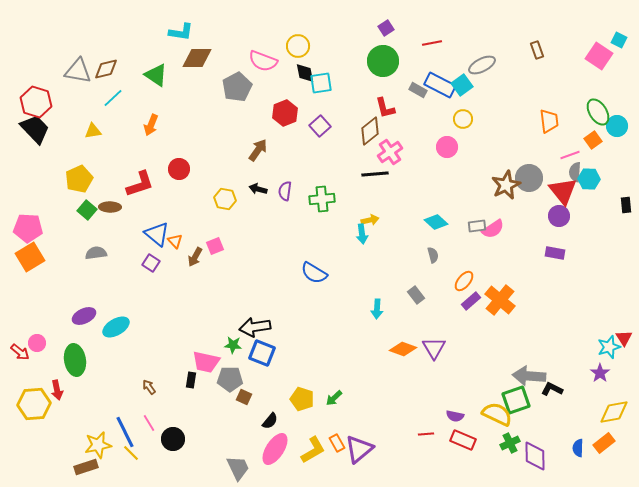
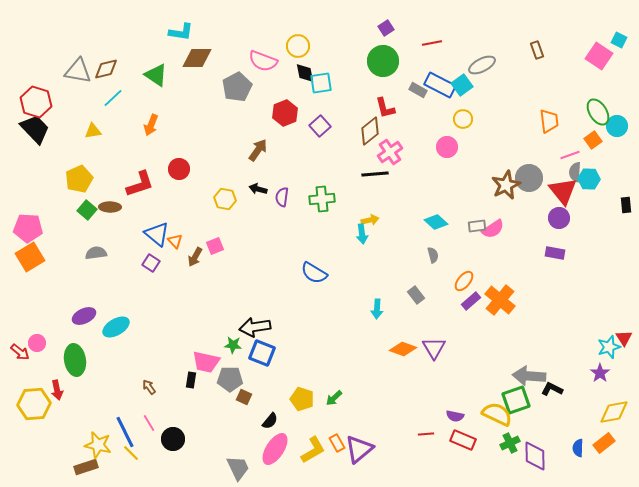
purple semicircle at (285, 191): moved 3 px left, 6 px down
purple circle at (559, 216): moved 2 px down
yellow star at (98, 445): rotated 24 degrees clockwise
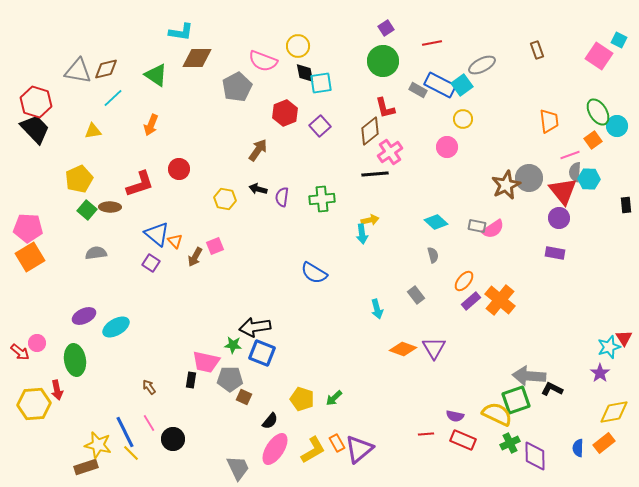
gray rectangle at (477, 226): rotated 18 degrees clockwise
cyan arrow at (377, 309): rotated 18 degrees counterclockwise
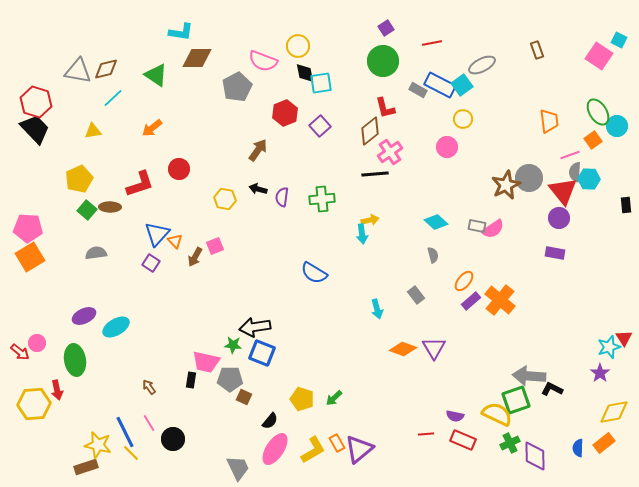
orange arrow at (151, 125): moved 1 px right, 3 px down; rotated 30 degrees clockwise
blue triangle at (157, 234): rotated 32 degrees clockwise
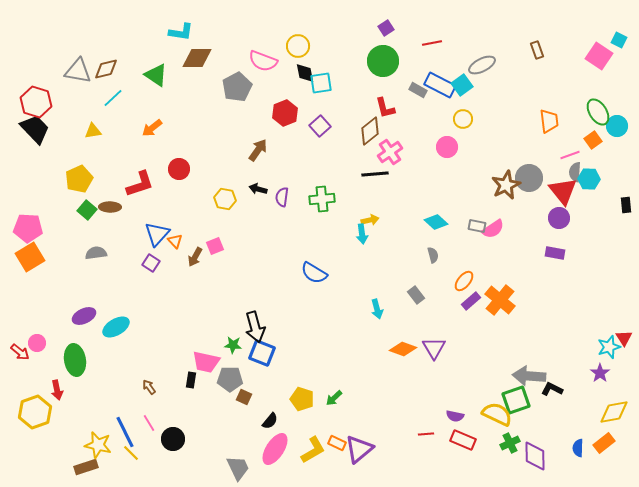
black arrow at (255, 327): rotated 96 degrees counterclockwise
yellow hexagon at (34, 404): moved 1 px right, 8 px down; rotated 16 degrees counterclockwise
orange rectangle at (337, 443): rotated 36 degrees counterclockwise
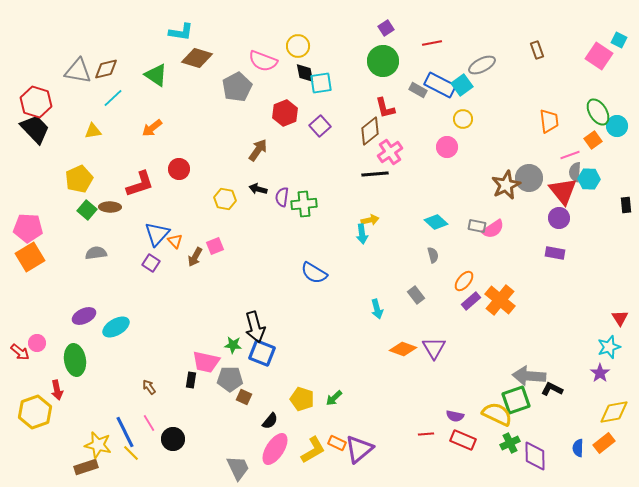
brown diamond at (197, 58): rotated 16 degrees clockwise
green cross at (322, 199): moved 18 px left, 5 px down
red triangle at (624, 338): moved 4 px left, 20 px up
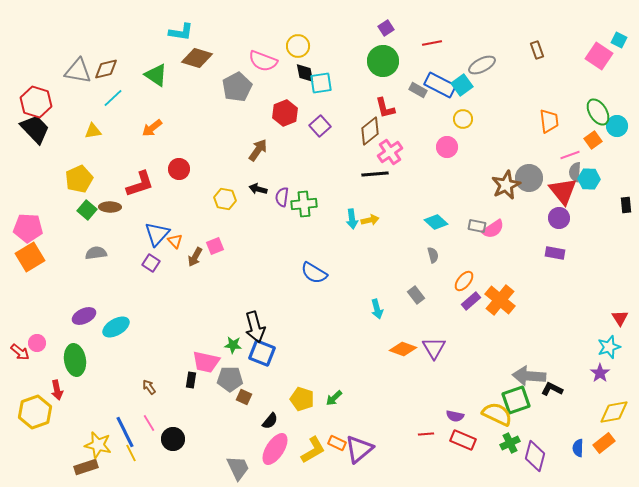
cyan arrow at (362, 234): moved 10 px left, 15 px up
yellow line at (131, 453): rotated 18 degrees clockwise
purple diamond at (535, 456): rotated 16 degrees clockwise
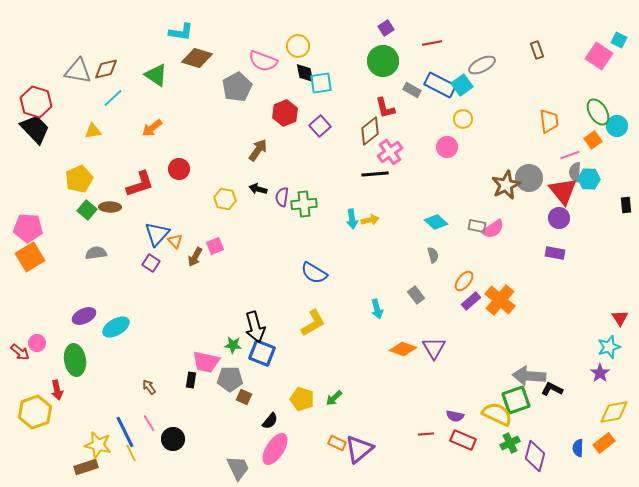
gray rectangle at (418, 90): moved 6 px left
yellow L-shape at (313, 450): moved 127 px up
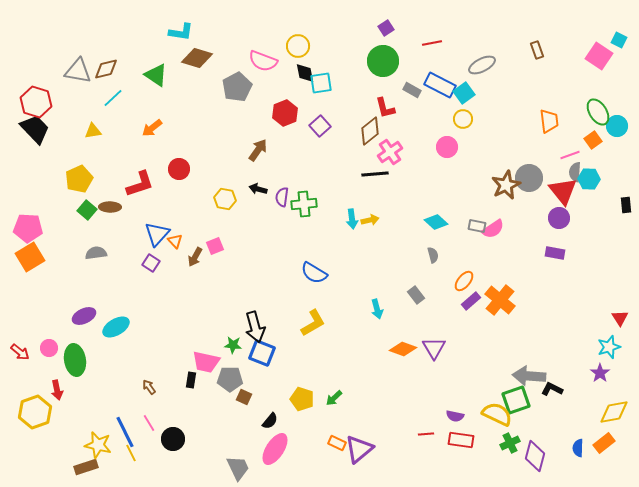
cyan square at (462, 85): moved 2 px right, 8 px down
pink circle at (37, 343): moved 12 px right, 5 px down
red rectangle at (463, 440): moved 2 px left; rotated 15 degrees counterclockwise
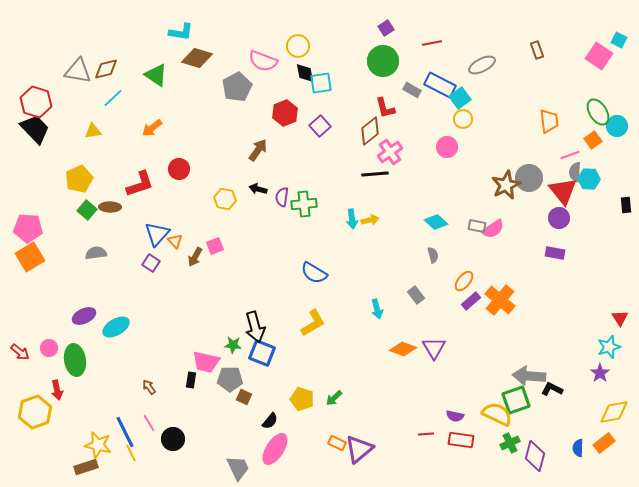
cyan square at (464, 93): moved 4 px left, 5 px down
